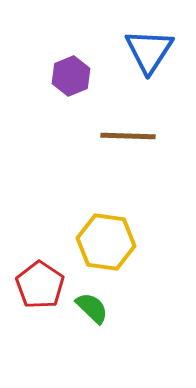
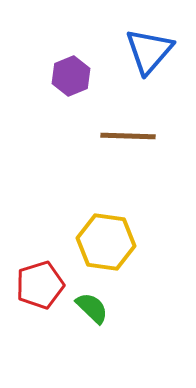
blue triangle: rotated 8 degrees clockwise
red pentagon: rotated 21 degrees clockwise
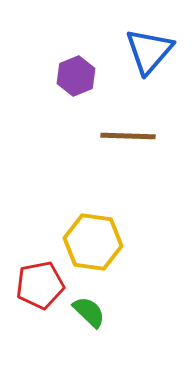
purple hexagon: moved 5 px right
yellow hexagon: moved 13 px left
red pentagon: rotated 6 degrees clockwise
green semicircle: moved 3 px left, 4 px down
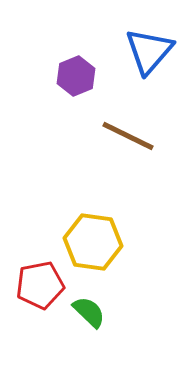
brown line: rotated 24 degrees clockwise
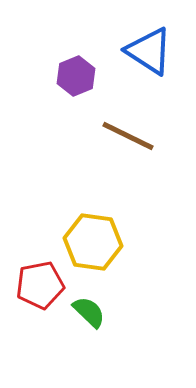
blue triangle: rotated 38 degrees counterclockwise
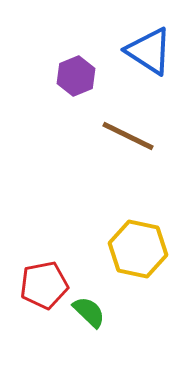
yellow hexagon: moved 45 px right, 7 px down; rotated 4 degrees clockwise
red pentagon: moved 4 px right
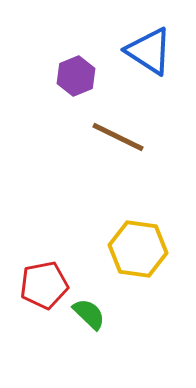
brown line: moved 10 px left, 1 px down
yellow hexagon: rotated 4 degrees counterclockwise
green semicircle: moved 2 px down
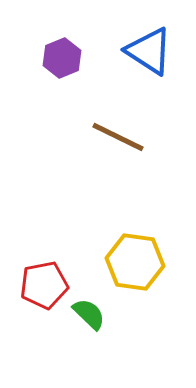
purple hexagon: moved 14 px left, 18 px up
yellow hexagon: moved 3 px left, 13 px down
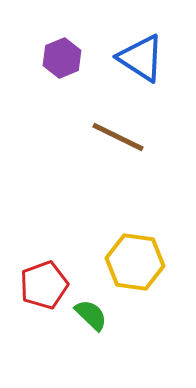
blue triangle: moved 8 px left, 7 px down
red pentagon: rotated 9 degrees counterclockwise
green semicircle: moved 2 px right, 1 px down
